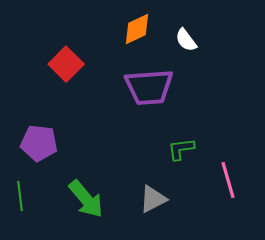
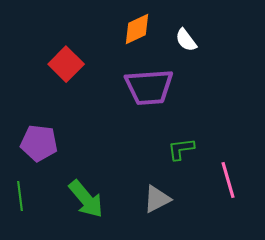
gray triangle: moved 4 px right
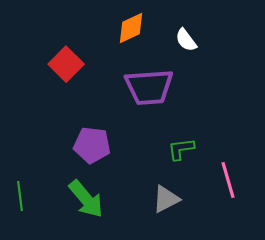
orange diamond: moved 6 px left, 1 px up
purple pentagon: moved 53 px right, 2 px down
gray triangle: moved 9 px right
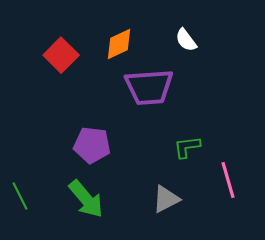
orange diamond: moved 12 px left, 16 px down
red square: moved 5 px left, 9 px up
green L-shape: moved 6 px right, 2 px up
green line: rotated 20 degrees counterclockwise
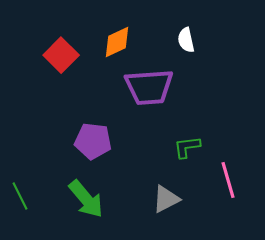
white semicircle: rotated 25 degrees clockwise
orange diamond: moved 2 px left, 2 px up
purple pentagon: moved 1 px right, 4 px up
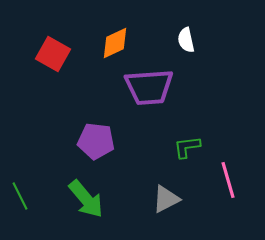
orange diamond: moved 2 px left, 1 px down
red square: moved 8 px left, 1 px up; rotated 16 degrees counterclockwise
purple pentagon: moved 3 px right
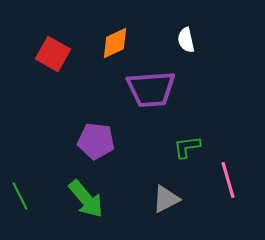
purple trapezoid: moved 2 px right, 2 px down
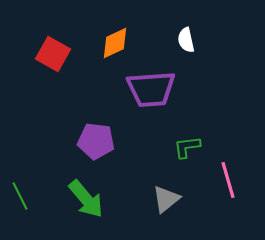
gray triangle: rotated 12 degrees counterclockwise
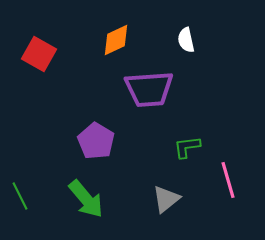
orange diamond: moved 1 px right, 3 px up
red square: moved 14 px left
purple trapezoid: moved 2 px left
purple pentagon: rotated 24 degrees clockwise
